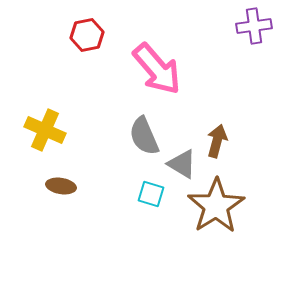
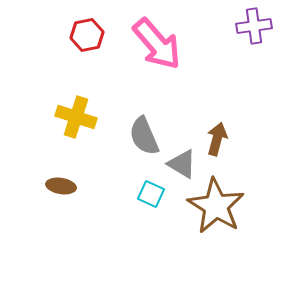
pink arrow: moved 25 px up
yellow cross: moved 31 px right, 13 px up; rotated 6 degrees counterclockwise
brown arrow: moved 2 px up
cyan square: rotated 8 degrees clockwise
brown star: rotated 8 degrees counterclockwise
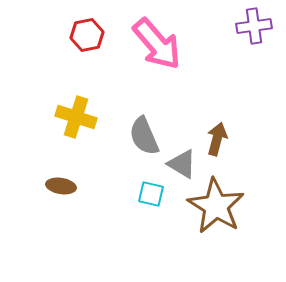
cyan square: rotated 12 degrees counterclockwise
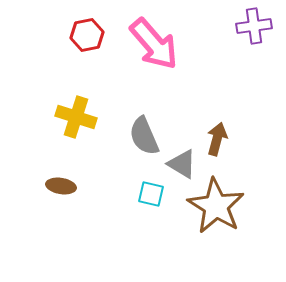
pink arrow: moved 3 px left
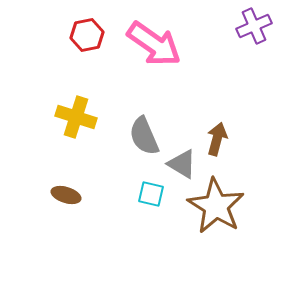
purple cross: rotated 16 degrees counterclockwise
pink arrow: rotated 14 degrees counterclockwise
brown ellipse: moved 5 px right, 9 px down; rotated 8 degrees clockwise
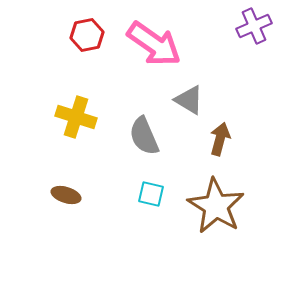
brown arrow: moved 3 px right
gray triangle: moved 7 px right, 64 px up
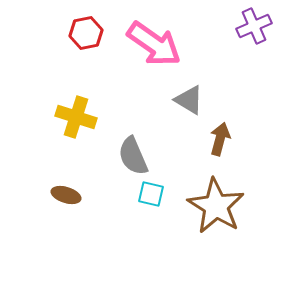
red hexagon: moved 1 px left, 2 px up
gray semicircle: moved 11 px left, 20 px down
